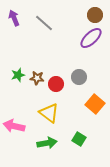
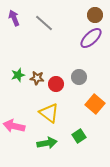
green square: moved 3 px up; rotated 24 degrees clockwise
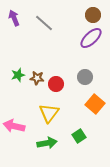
brown circle: moved 2 px left
gray circle: moved 6 px right
yellow triangle: rotated 30 degrees clockwise
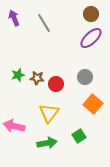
brown circle: moved 2 px left, 1 px up
gray line: rotated 18 degrees clockwise
orange square: moved 2 px left
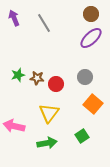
green square: moved 3 px right
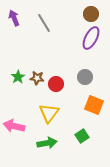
purple ellipse: rotated 20 degrees counterclockwise
green star: moved 2 px down; rotated 16 degrees counterclockwise
orange square: moved 1 px right, 1 px down; rotated 18 degrees counterclockwise
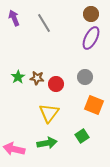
pink arrow: moved 23 px down
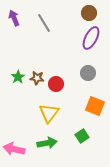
brown circle: moved 2 px left, 1 px up
gray circle: moved 3 px right, 4 px up
orange square: moved 1 px right, 1 px down
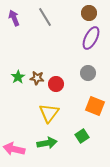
gray line: moved 1 px right, 6 px up
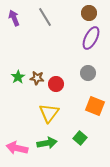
green square: moved 2 px left, 2 px down; rotated 16 degrees counterclockwise
pink arrow: moved 3 px right, 1 px up
